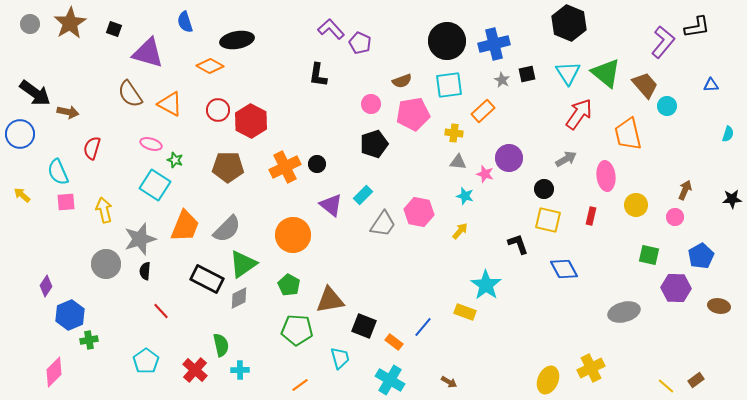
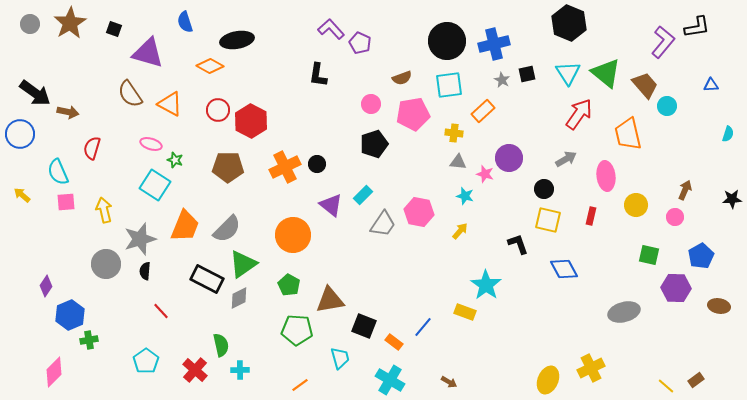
brown semicircle at (402, 81): moved 3 px up
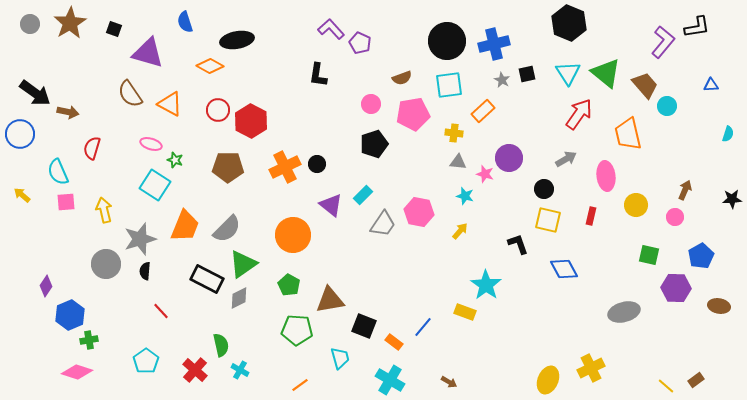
cyan cross at (240, 370): rotated 30 degrees clockwise
pink diamond at (54, 372): moved 23 px right; rotated 64 degrees clockwise
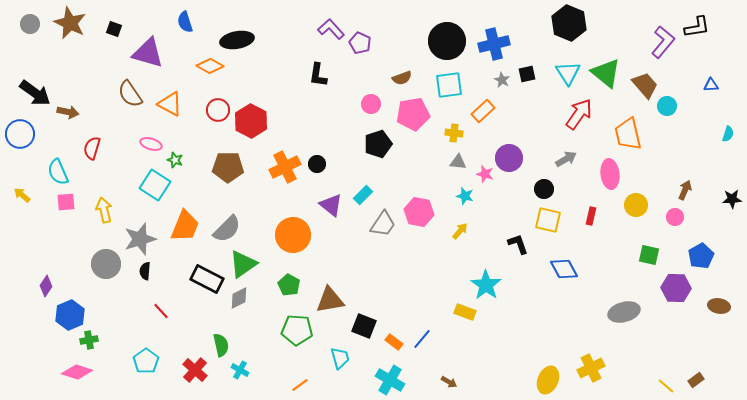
brown star at (70, 23): rotated 16 degrees counterclockwise
black pentagon at (374, 144): moved 4 px right
pink ellipse at (606, 176): moved 4 px right, 2 px up
blue line at (423, 327): moved 1 px left, 12 px down
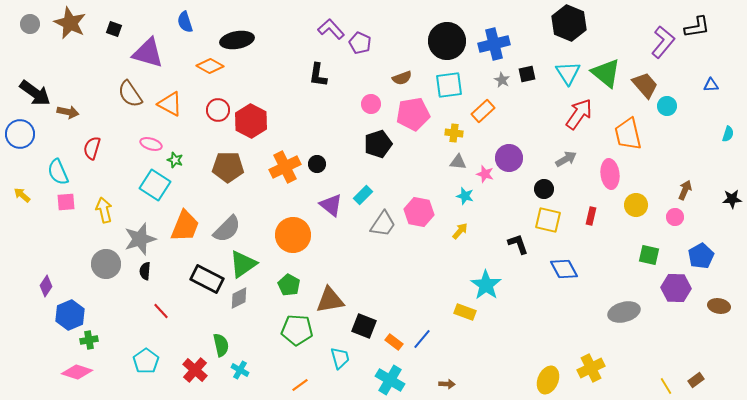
brown arrow at (449, 382): moved 2 px left, 2 px down; rotated 28 degrees counterclockwise
yellow line at (666, 386): rotated 18 degrees clockwise
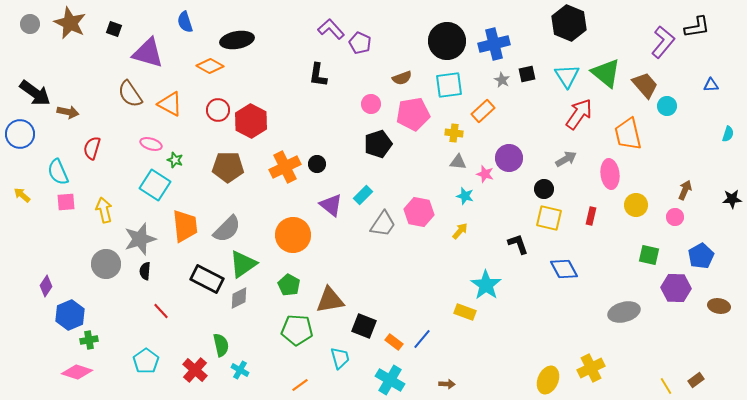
cyan triangle at (568, 73): moved 1 px left, 3 px down
yellow square at (548, 220): moved 1 px right, 2 px up
orange trapezoid at (185, 226): rotated 28 degrees counterclockwise
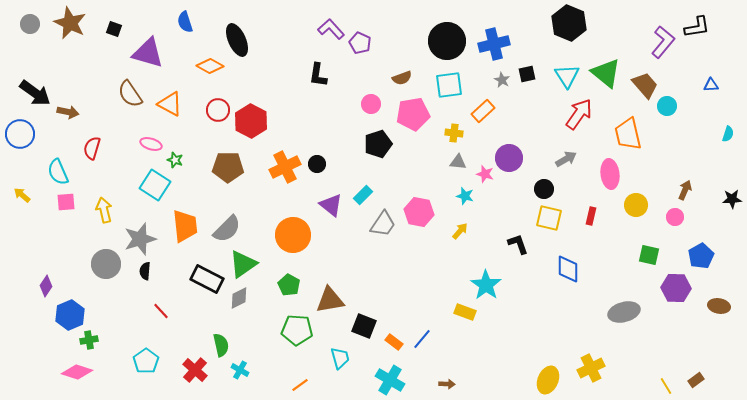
black ellipse at (237, 40): rotated 76 degrees clockwise
blue diamond at (564, 269): moved 4 px right; rotated 28 degrees clockwise
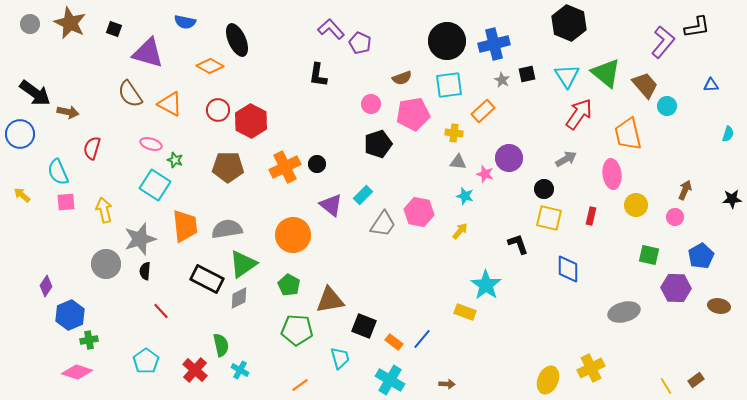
blue semicircle at (185, 22): rotated 60 degrees counterclockwise
pink ellipse at (610, 174): moved 2 px right
gray semicircle at (227, 229): rotated 144 degrees counterclockwise
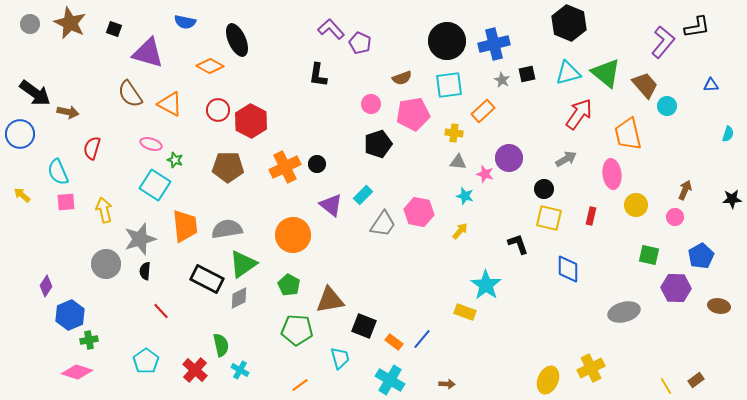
cyan triangle at (567, 76): moved 1 px right, 3 px up; rotated 48 degrees clockwise
